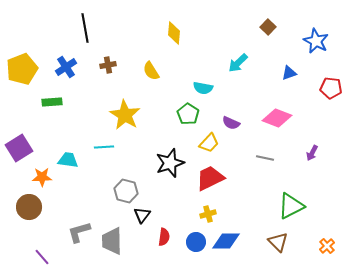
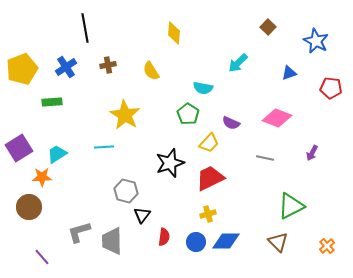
cyan trapezoid: moved 11 px left, 6 px up; rotated 40 degrees counterclockwise
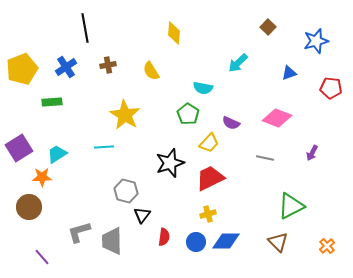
blue star: rotated 30 degrees clockwise
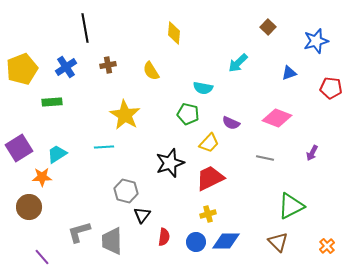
green pentagon: rotated 20 degrees counterclockwise
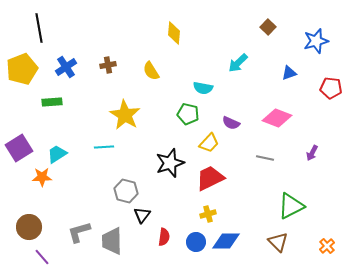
black line: moved 46 px left
brown circle: moved 20 px down
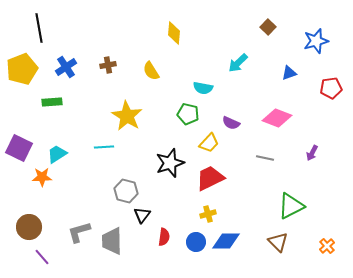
red pentagon: rotated 15 degrees counterclockwise
yellow star: moved 2 px right, 1 px down
purple square: rotated 32 degrees counterclockwise
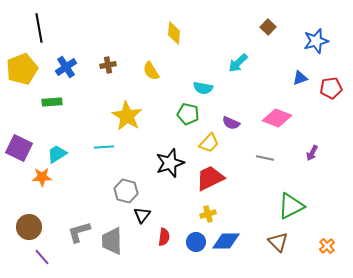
blue triangle: moved 11 px right, 5 px down
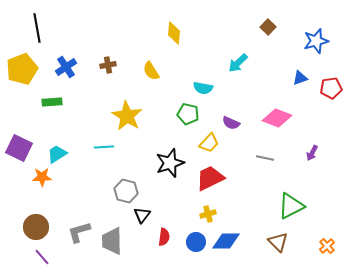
black line: moved 2 px left
brown circle: moved 7 px right
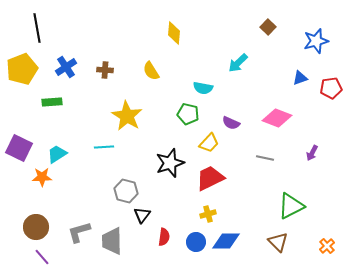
brown cross: moved 3 px left, 5 px down; rotated 14 degrees clockwise
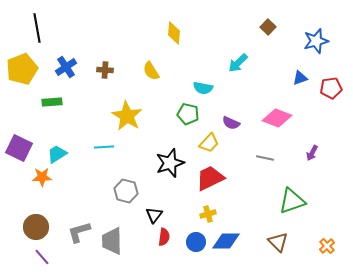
green triangle: moved 1 px right, 5 px up; rotated 8 degrees clockwise
black triangle: moved 12 px right
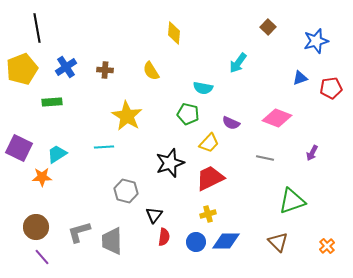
cyan arrow: rotated 10 degrees counterclockwise
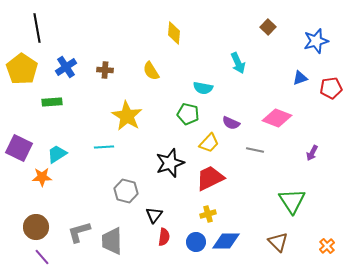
cyan arrow: rotated 60 degrees counterclockwise
yellow pentagon: rotated 16 degrees counterclockwise
gray line: moved 10 px left, 8 px up
green triangle: rotated 44 degrees counterclockwise
